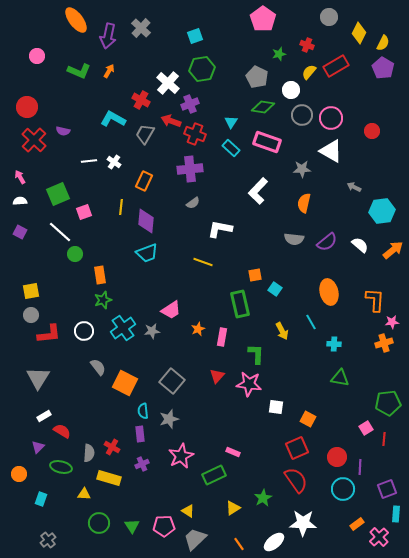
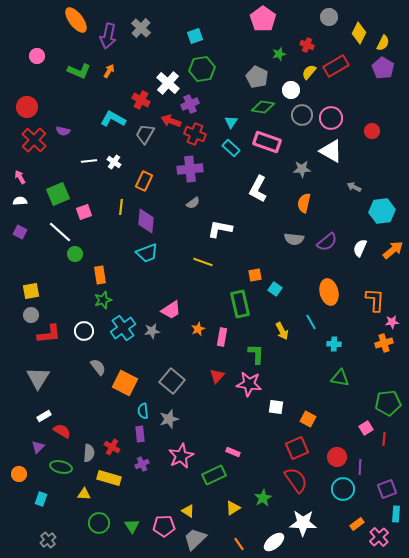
white L-shape at (258, 191): moved 2 px up; rotated 16 degrees counterclockwise
white semicircle at (360, 245): moved 3 px down; rotated 108 degrees counterclockwise
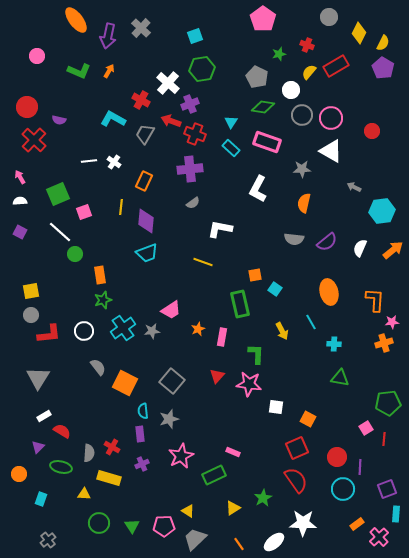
purple semicircle at (63, 131): moved 4 px left, 11 px up
